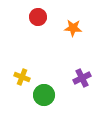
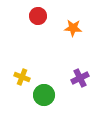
red circle: moved 1 px up
purple cross: moved 2 px left
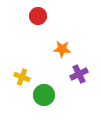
orange star: moved 11 px left, 21 px down
purple cross: moved 1 px left, 4 px up
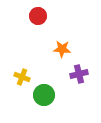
purple cross: rotated 12 degrees clockwise
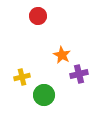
orange star: moved 6 px down; rotated 24 degrees clockwise
yellow cross: rotated 35 degrees counterclockwise
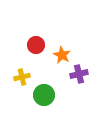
red circle: moved 2 px left, 29 px down
